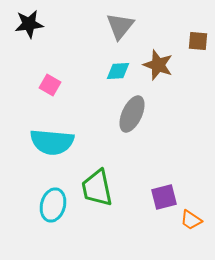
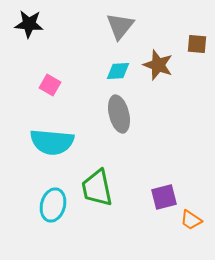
black star: rotated 12 degrees clockwise
brown square: moved 1 px left, 3 px down
gray ellipse: moved 13 px left; rotated 39 degrees counterclockwise
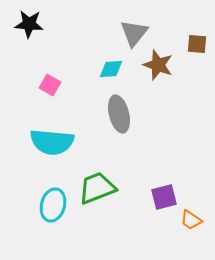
gray triangle: moved 14 px right, 7 px down
cyan diamond: moved 7 px left, 2 px up
green trapezoid: rotated 81 degrees clockwise
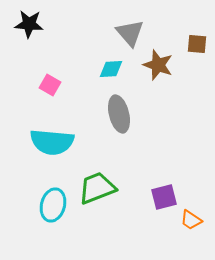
gray triangle: moved 4 px left; rotated 20 degrees counterclockwise
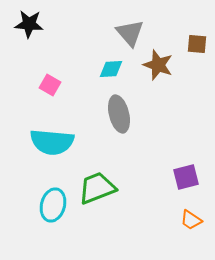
purple square: moved 22 px right, 20 px up
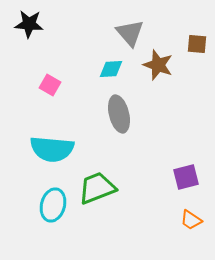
cyan semicircle: moved 7 px down
